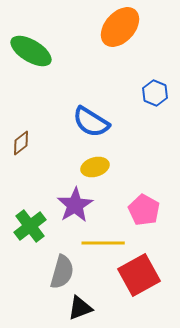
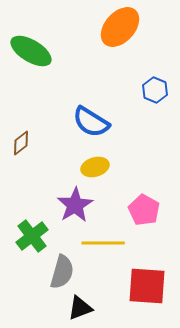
blue hexagon: moved 3 px up
green cross: moved 2 px right, 10 px down
red square: moved 8 px right, 11 px down; rotated 33 degrees clockwise
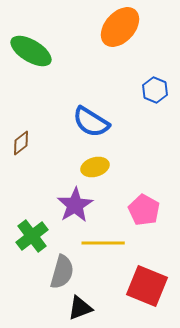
red square: rotated 18 degrees clockwise
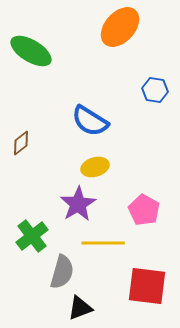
blue hexagon: rotated 15 degrees counterclockwise
blue semicircle: moved 1 px left, 1 px up
purple star: moved 3 px right, 1 px up
red square: rotated 15 degrees counterclockwise
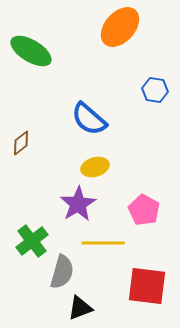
blue semicircle: moved 1 px left, 2 px up; rotated 9 degrees clockwise
green cross: moved 5 px down
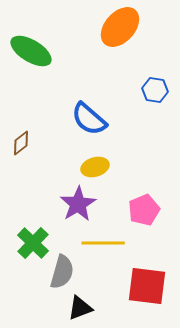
pink pentagon: rotated 20 degrees clockwise
green cross: moved 1 px right, 2 px down; rotated 8 degrees counterclockwise
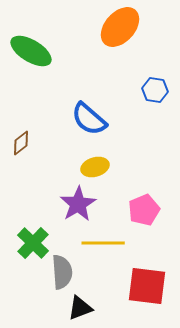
gray semicircle: rotated 20 degrees counterclockwise
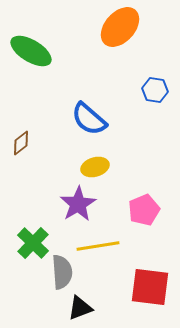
yellow line: moved 5 px left, 3 px down; rotated 9 degrees counterclockwise
red square: moved 3 px right, 1 px down
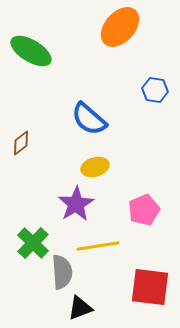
purple star: moved 2 px left
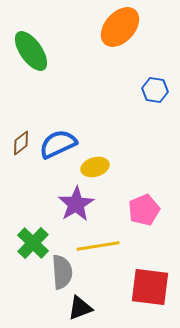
green ellipse: rotated 24 degrees clockwise
blue semicircle: moved 31 px left, 25 px down; rotated 114 degrees clockwise
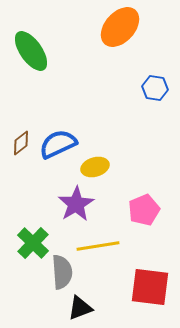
blue hexagon: moved 2 px up
